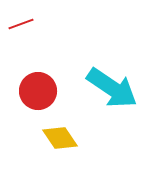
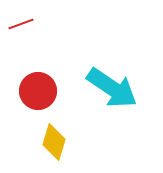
yellow diamond: moved 6 px left, 4 px down; rotated 51 degrees clockwise
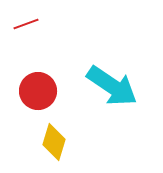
red line: moved 5 px right
cyan arrow: moved 2 px up
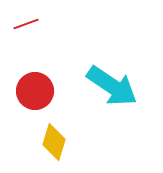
red circle: moved 3 px left
